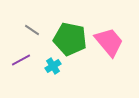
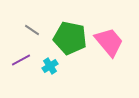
green pentagon: moved 1 px up
cyan cross: moved 3 px left
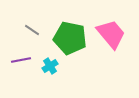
pink trapezoid: moved 2 px right, 8 px up
purple line: rotated 18 degrees clockwise
